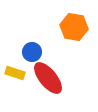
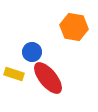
yellow rectangle: moved 1 px left, 1 px down
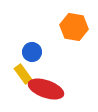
yellow rectangle: moved 9 px right; rotated 36 degrees clockwise
red ellipse: moved 2 px left, 11 px down; rotated 32 degrees counterclockwise
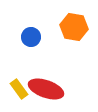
blue circle: moved 1 px left, 15 px up
yellow rectangle: moved 4 px left, 15 px down
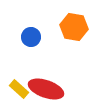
yellow rectangle: rotated 12 degrees counterclockwise
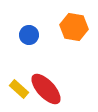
blue circle: moved 2 px left, 2 px up
red ellipse: rotated 28 degrees clockwise
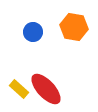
blue circle: moved 4 px right, 3 px up
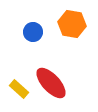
orange hexagon: moved 2 px left, 3 px up
red ellipse: moved 5 px right, 6 px up
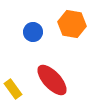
red ellipse: moved 1 px right, 3 px up
yellow rectangle: moved 6 px left; rotated 12 degrees clockwise
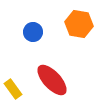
orange hexagon: moved 7 px right
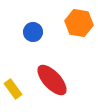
orange hexagon: moved 1 px up
